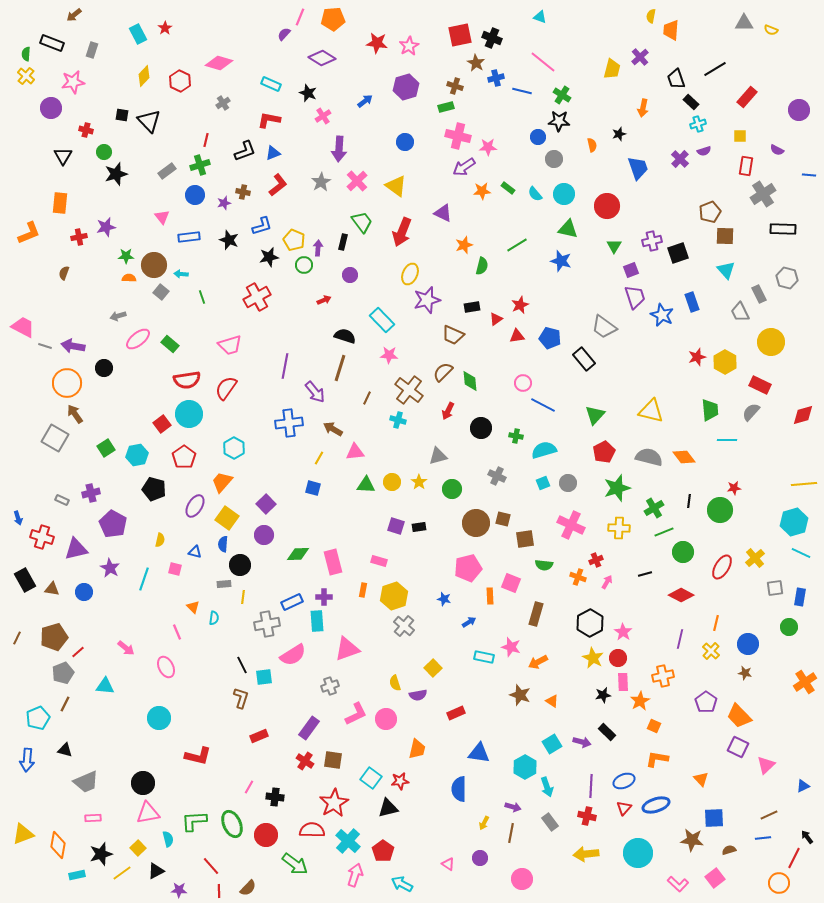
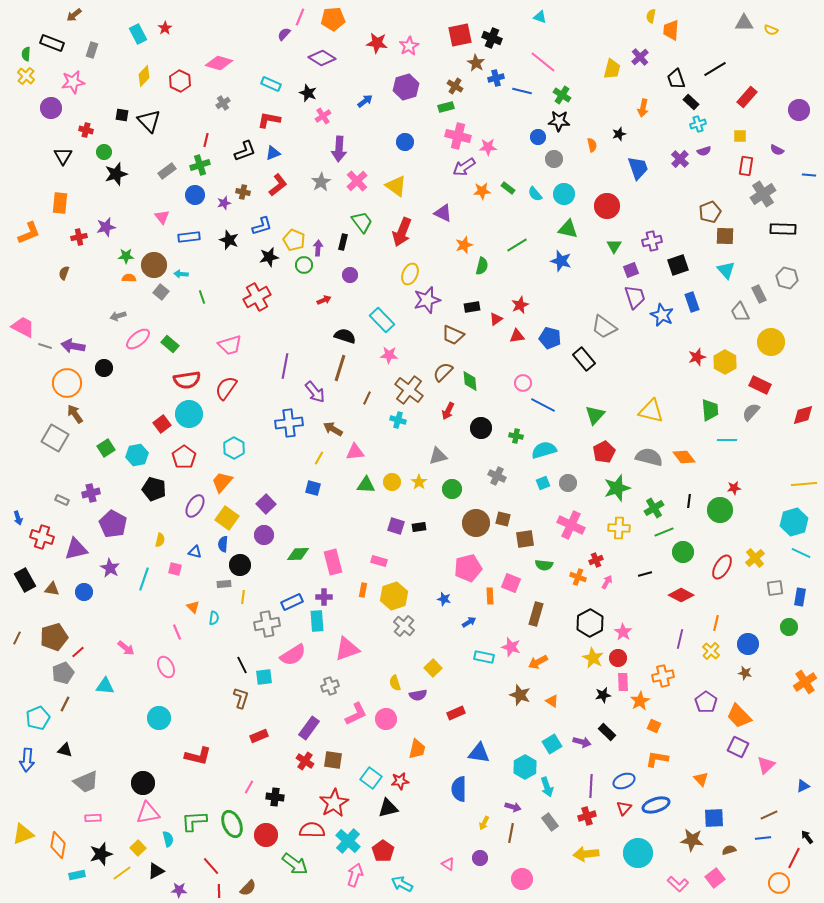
brown cross at (455, 86): rotated 14 degrees clockwise
black square at (678, 253): moved 12 px down
red cross at (587, 816): rotated 30 degrees counterclockwise
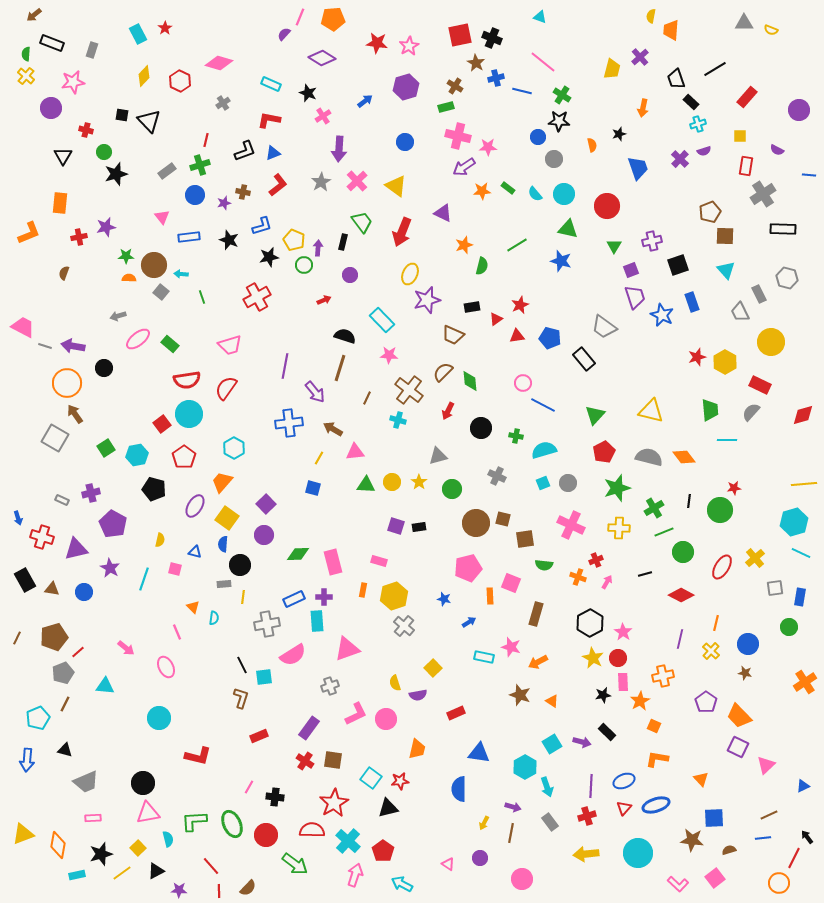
brown arrow at (74, 15): moved 40 px left
blue rectangle at (292, 602): moved 2 px right, 3 px up
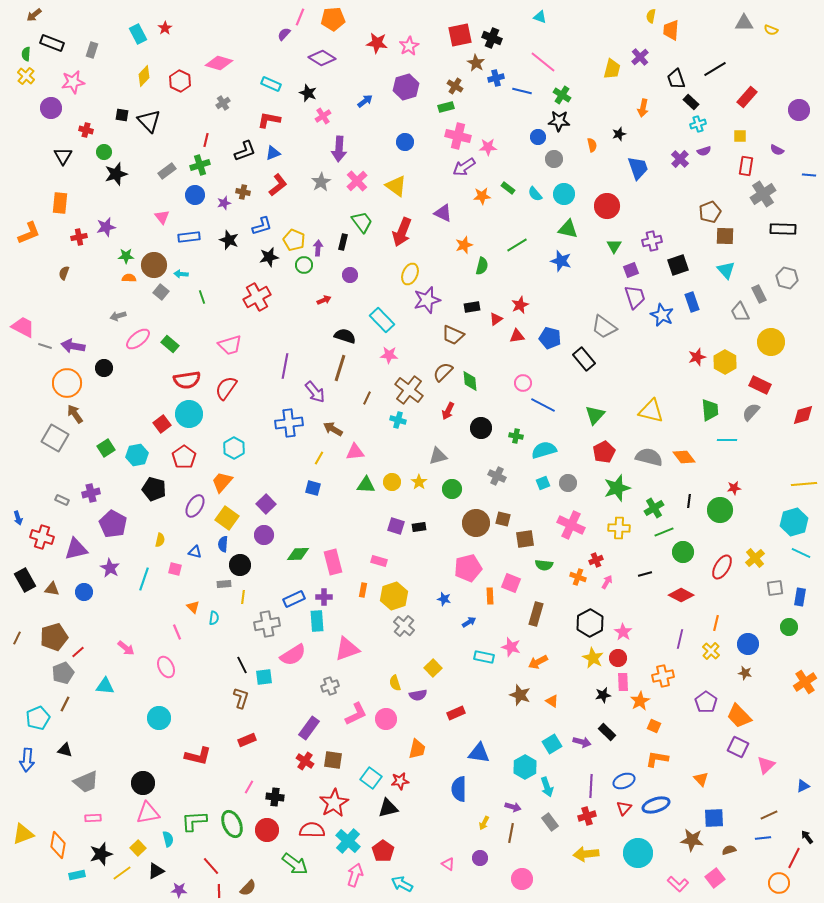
orange star at (482, 191): moved 5 px down
red rectangle at (259, 736): moved 12 px left, 4 px down
red circle at (266, 835): moved 1 px right, 5 px up
